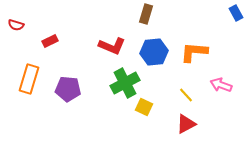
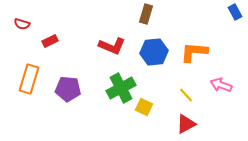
blue rectangle: moved 1 px left, 1 px up
red semicircle: moved 6 px right, 1 px up
green cross: moved 4 px left, 5 px down
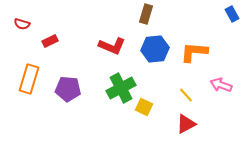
blue rectangle: moved 3 px left, 2 px down
blue hexagon: moved 1 px right, 3 px up
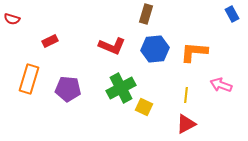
red semicircle: moved 10 px left, 5 px up
yellow line: rotated 49 degrees clockwise
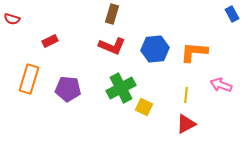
brown rectangle: moved 34 px left
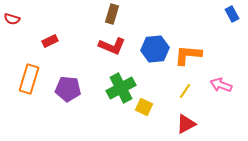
orange L-shape: moved 6 px left, 3 px down
yellow line: moved 1 px left, 4 px up; rotated 28 degrees clockwise
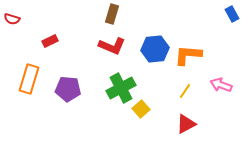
yellow square: moved 3 px left, 2 px down; rotated 24 degrees clockwise
